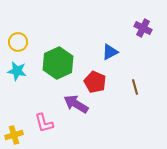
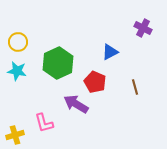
yellow cross: moved 1 px right
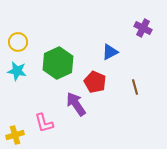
purple arrow: rotated 25 degrees clockwise
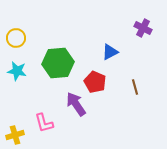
yellow circle: moved 2 px left, 4 px up
green hexagon: rotated 20 degrees clockwise
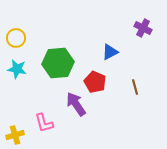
cyan star: moved 2 px up
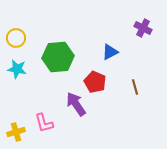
green hexagon: moved 6 px up
yellow cross: moved 1 px right, 3 px up
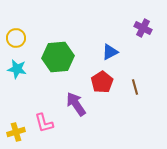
red pentagon: moved 7 px right; rotated 15 degrees clockwise
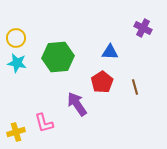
blue triangle: rotated 30 degrees clockwise
cyan star: moved 6 px up
purple arrow: moved 1 px right
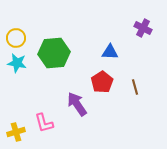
green hexagon: moved 4 px left, 4 px up
